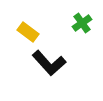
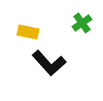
yellow rectangle: rotated 25 degrees counterclockwise
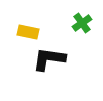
black L-shape: moved 4 px up; rotated 140 degrees clockwise
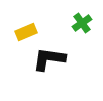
yellow rectangle: moved 2 px left; rotated 35 degrees counterclockwise
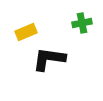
green cross: rotated 24 degrees clockwise
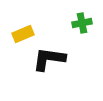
yellow rectangle: moved 3 px left, 2 px down
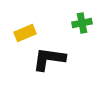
yellow rectangle: moved 2 px right, 1 px up
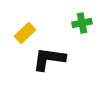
yellow rectangle: rotated 20 degrees counterclockwise
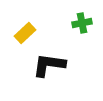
black L-shape: moved 6 px down
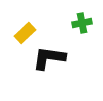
black L-shape: moved 7 px up
